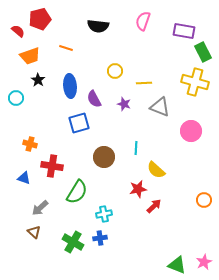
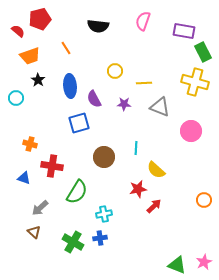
orange line: rotated 40 degrees clockwise
purple star: rotated 16 degrees counterclockwise
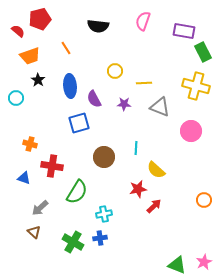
yellow cross: moved 1 px right, 4 px down
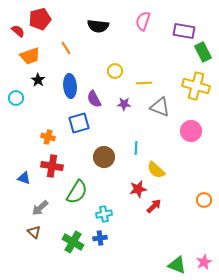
orange cross: moved 18 px right, 7 px up
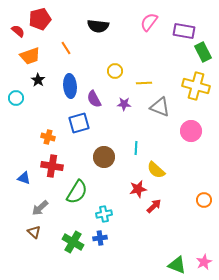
pink semicircle: moved 6 px right, 1 px down; rotated 18 degrees clockwise
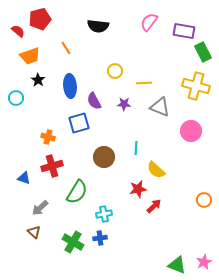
purple semicircle: moved 2 px down
red cross: rotated 25 degrees counterclockwise
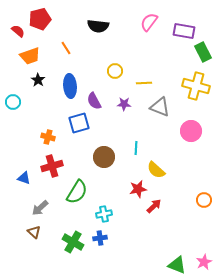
cyan circle: moved 3 px left, 4 px down
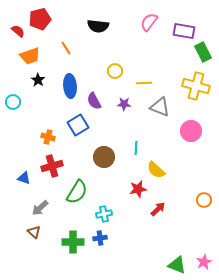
blue square: moved 1 px left, 2 px down; rotated 15 degrees counterclockwise
red arrow: moved 4 px right, 3 px down
green cross: rotated 30 degrees counterclockwise
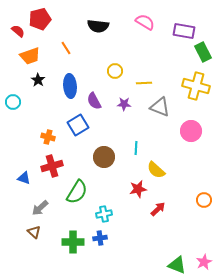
pink semicircle: moved 4 px left; rotated 84 degrees clockwise
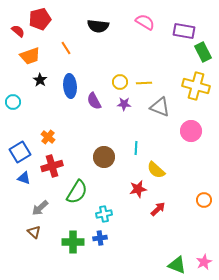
yellow circle: moved 5 px right, 11 px down
black star: moved 2 px right
blue square: moved 58 px left, 27 px down
orange cross: rotated 24 degrees clockwise
